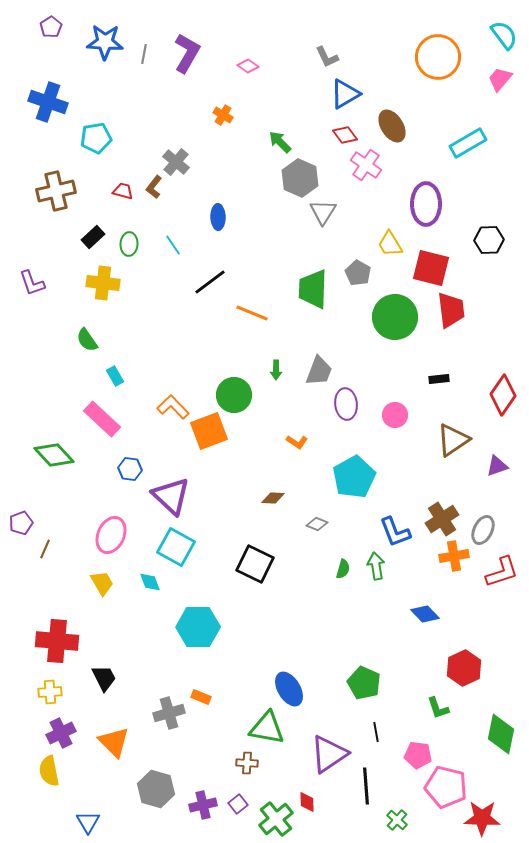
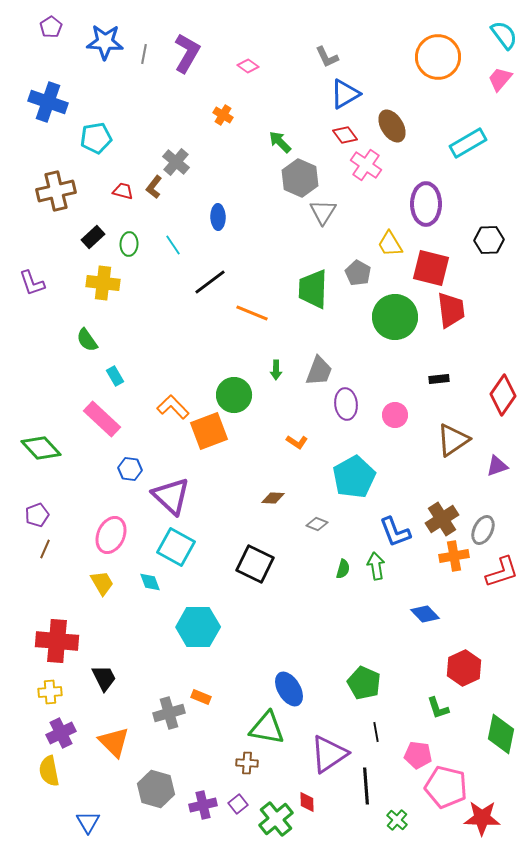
green diamond at (54, 455): moved 13 px left, 7 px up
purple pentagon at (21, 523): moved 16 px right, 8 px up
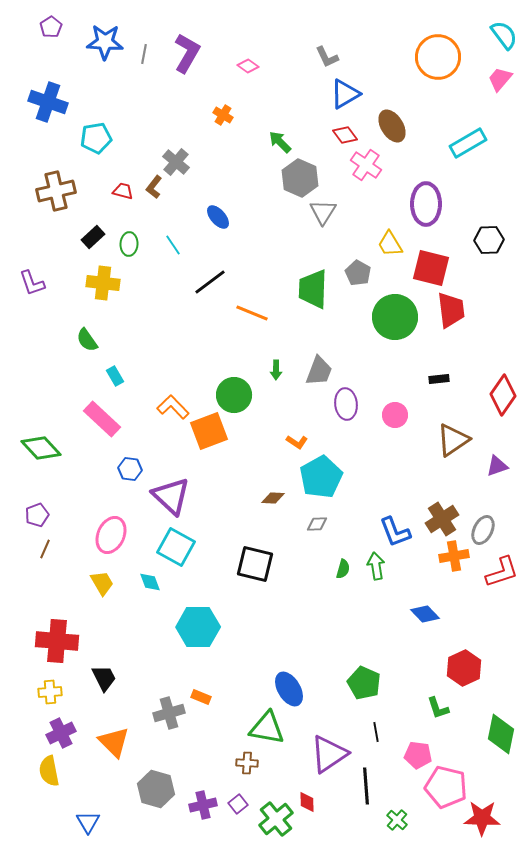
blue ellipse at (218, 217): rotated 40 degrees counterclockwise
cyan pentagon at (354, 477): moved 33 px left
gray diamond at (317, 524): rotated 25 degrees counterclockwise
black square at (255, 564): rotated 12 degrees counterclockwise
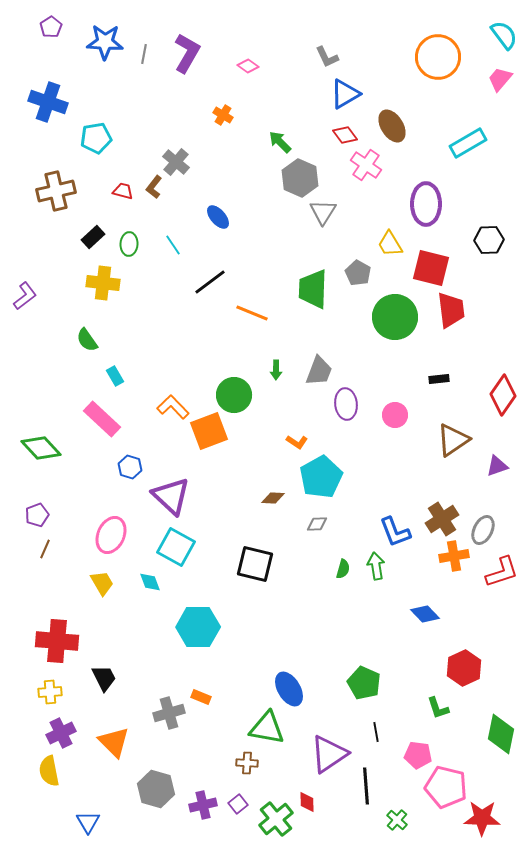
purple L-shape at (32, 283): moved 7 px left, 13 px down; rotated 108 degrees counterclockwise
blue hexagon at (130, 469): moved 2 px up; rotated 10 degrees clockwise
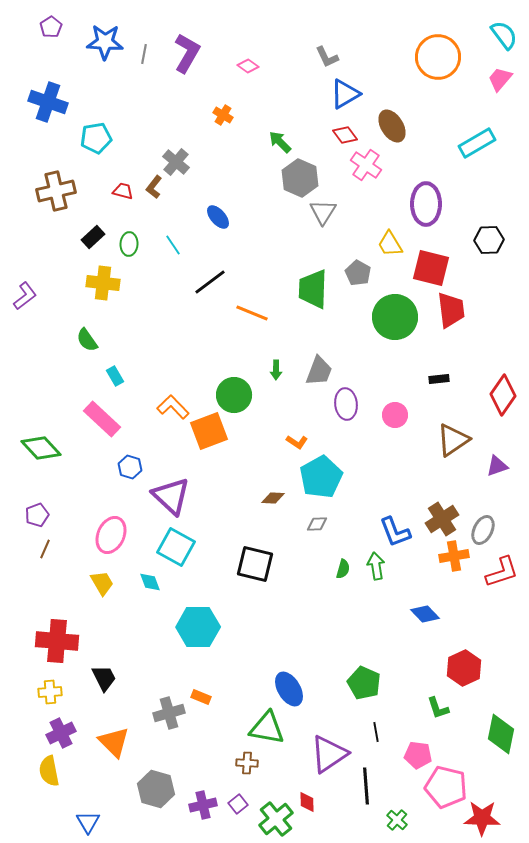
cyan rectangle at (468, 143): moved 9 px right
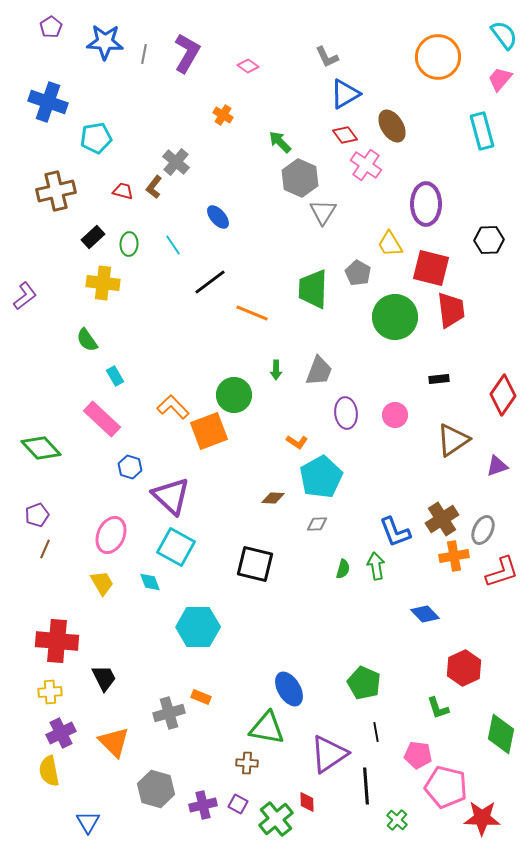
cyan rectangle at (477, 143): moved 5 px right, 12 px up; rotated 75 degrees counterclockwise
purple ellipse at (346, 404): moved 9 px down
purple square at (238, 804): rotated 24 degrees counterclockwise
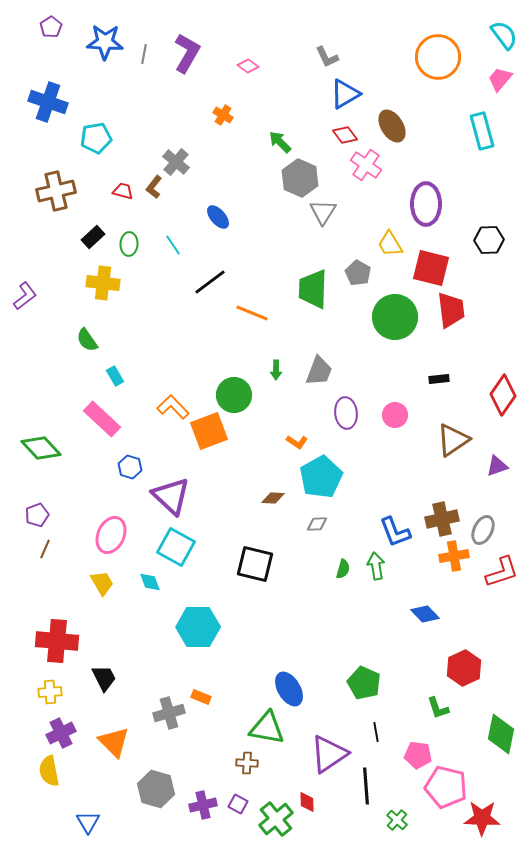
brown cross at (442, 519): rotated 20 degrees clockwise
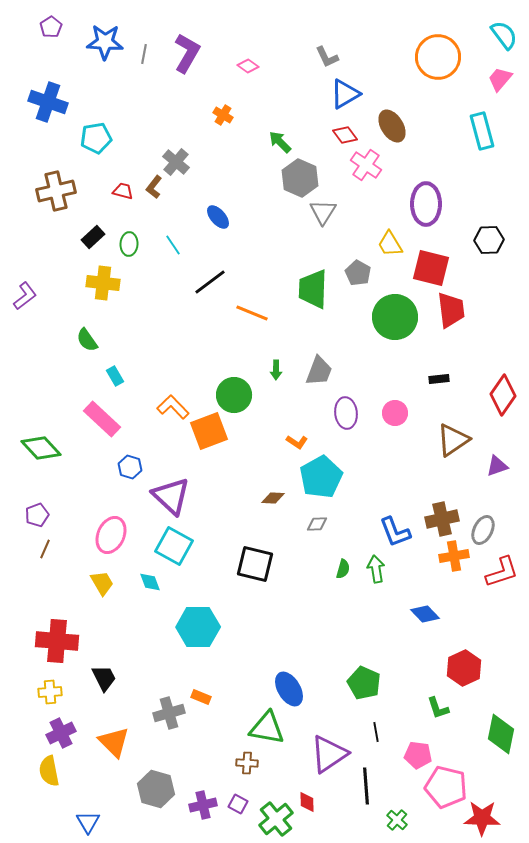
pink circle at (395, 415): moved 2 px up
cyan square at (176, 547): moved 2 px left, 1 px up
green arrow at (376, 566): moved 3 px down
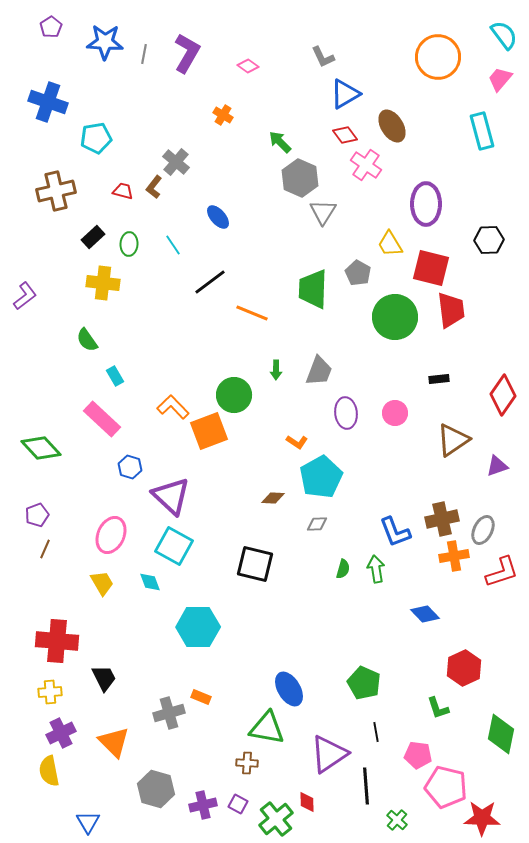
gray L-shape at (327, 57): moved 4 px left
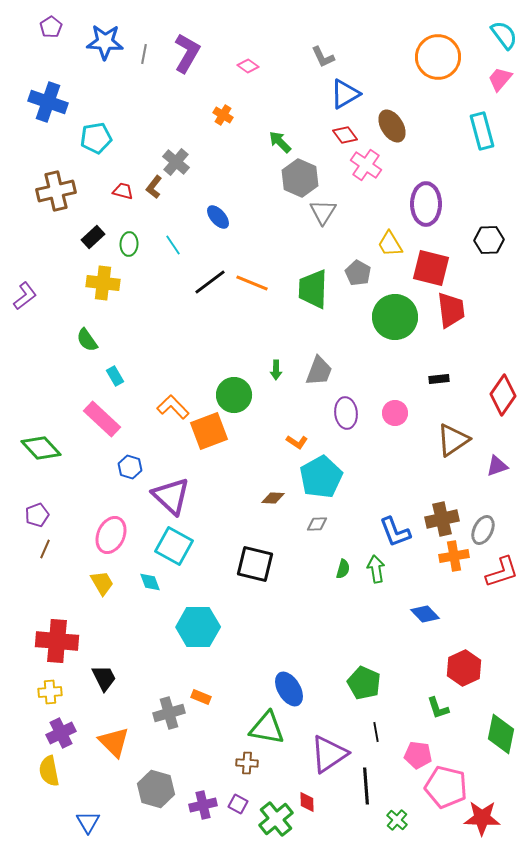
orange line at (252, 313): moved 30 px up
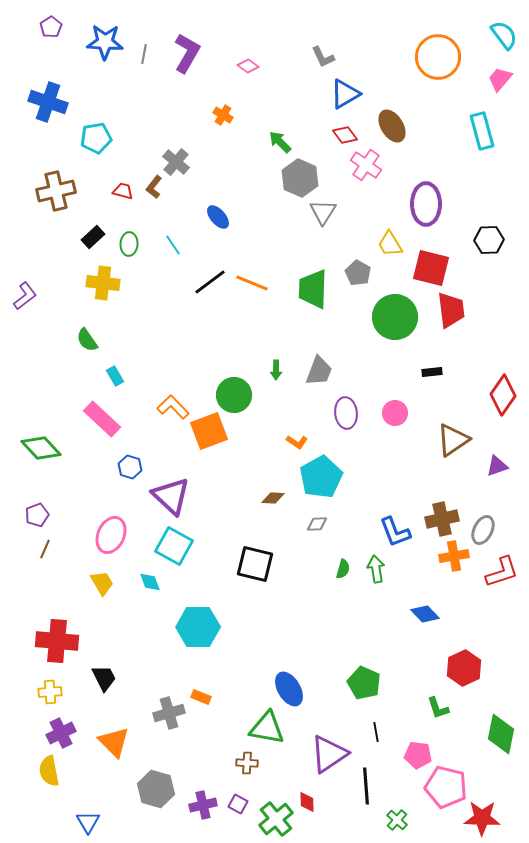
black rectangle at (439, 379): moved 7 px left, 7 px up
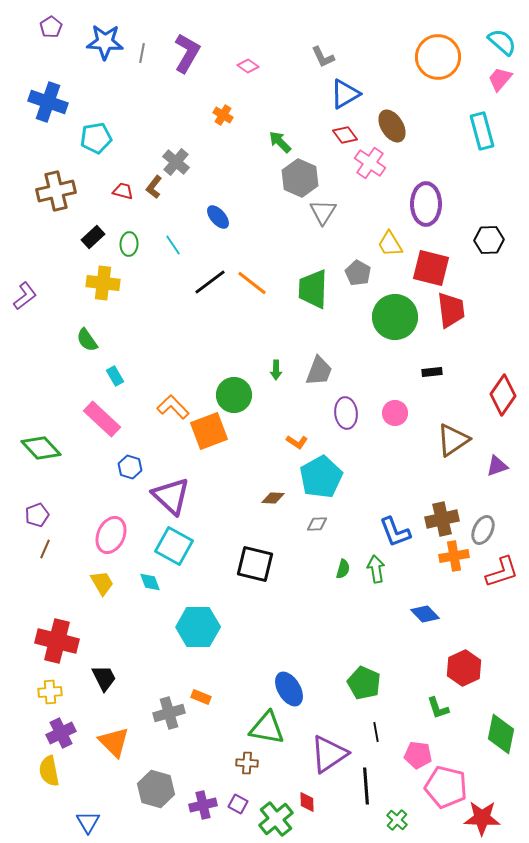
cyan semicircle at (504, 35): moved 2 px left, 7 px down; rotated 12 degrees counterclockwise
gray line at (144, 54): moved 2 px left, 1 px up
pink cross at (366, 165): moved 4 px right, 2 px up
orange line at (252, 283): rotated 16 degrees clockwise
red cross at (57, 641): rotated 9 degrees clockwise
